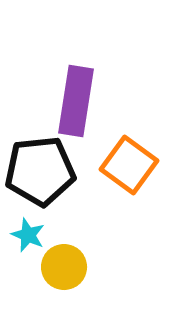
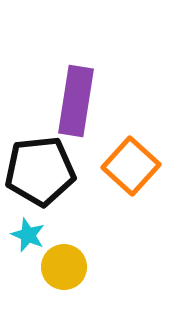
orange square: moved 2 px right, 1 px down; rotated 6 degrees clockwise
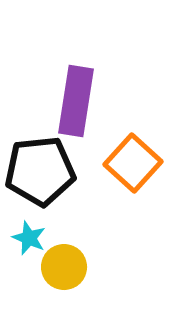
orange square: moved 2 px right, 3 px up
cyan star: moved 1 px right, 3 px down
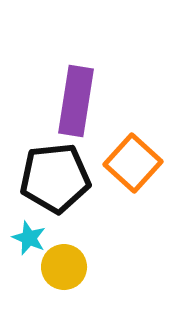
black pentagon: moved 15 px right, 7 px down
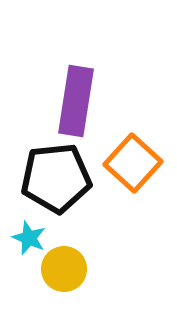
black pentagon: moved 1 px right
yellow circle: moved 2 px down
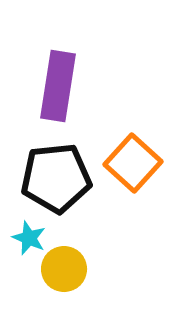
purple rectangle: moved 18 px left, 15 px up
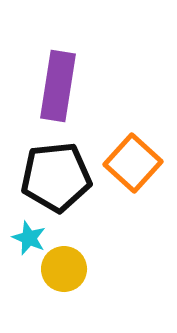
black pentagon: moved 1 px up
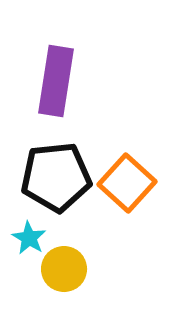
purple rectangle: moved 2 px left, 5 px up
orange square: moved 6 px left, 20 px down
cyan star: rotated 8 degrees clockwise
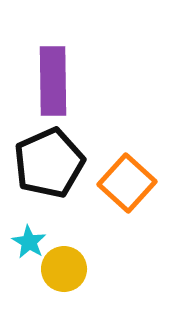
purple rectangle: moved 3 px left; rotated 10 degrees counterclockwise
black pentagon: moved 7 px left, 14 px up; rotated 18 degrees counterclockwise
cyan star: moved 4 px down
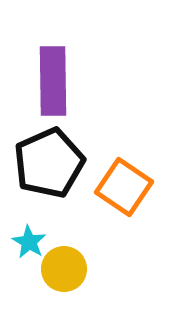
orange square: moved 3 px left, 4 px down; rotated 8 degrees counterclockwise
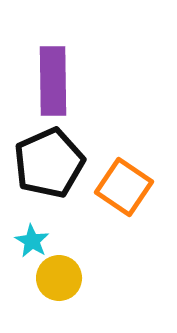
cyan star: moved 3 px right, 1 px up
yellow circle: moved 5 px left, 9 px down
